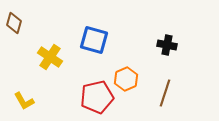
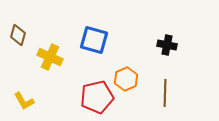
brown diamond: moved 4 px right, 12 px down
yellow cross: rotated 10 degrees counterclockwise
brown line: rotated 16 degrees counterclockwise
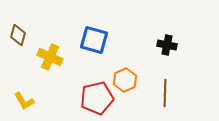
orange hexagon: moved 1 px left, 1 px down
red pentagon: moved 1 px down
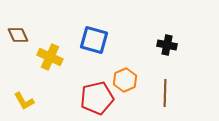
brown diamond: rotated 40 degrees counterclockwise
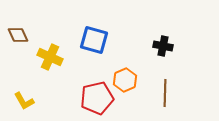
black cross: moved 4 px left, 1 px down
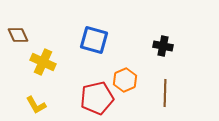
yellow cross: moved 7 px left, 5 px down
yellow L-shape: moved 12 px right, 4 px down
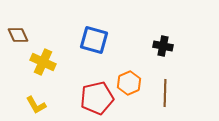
orange hexagon: moved 4 px right, 3 px down
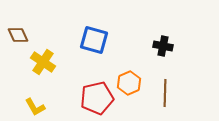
yellow cross: rotated 10 degrees clockwise
yellow L-shape: moved 1 px left, 2 px down
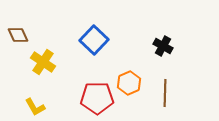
blue square: rotated 28 degrees clockwise
black cross: rotated 18 degrees clockwise
red pentagon: rotated 12 degrees clockwise
